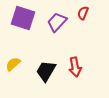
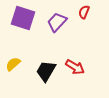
red semicircle: moved 1 px right, 1 px up
red arrow: rotated 48 degrees counterclockwise
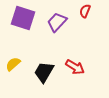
red semicircle: moved 1 px right, 1 px up
black trapezoid: moved 2 px left, 1 px down
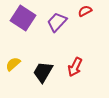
red semicircle: rotated 40 degrees clockwise
purple square: rotated 15 degrees clockwise
red arrow: rotated 84 degrees clockwise
black trapezoid: moved 1 px left
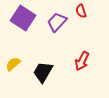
red semicircle: moved 4 px left; rotated 80 degrees counterclockwise
red arrow: moved 7 px right, 6 px up
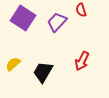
red semicircle: moved 1 px up
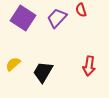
purple trapezoid: moved 4 px up
red arrow: moved 7 px right, 5 px down; rotated 18 degrees counterclockwise
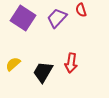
red arrow: moved 18 px left, 3 px up
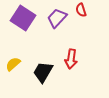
red arrow: moved 4 px up
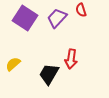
purple square: moved 2 px right
black trapezoid: moved 6 px right, 2 px down
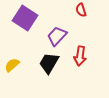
purple trapezoid: moved 18 px down
red arrow: moved 9 px right, 3 px up
yellow semicircle: moved 1 px left, 1 px down
black trapezoid: moved 11 px up
